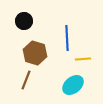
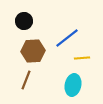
blue line: rotated 55 degrees clockwise
brown hexagon: moved 2 px left, 2 px up; rotated 20 degrees counterclockwise
yellow line: moved 1 px left, 1 px up
cyan ellipse: rotated 40 degrees counterclockwise
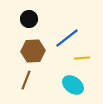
black circle: moved 5 px right, 2 px up
cyan ellipse: rotated 65 degrees counterclockwise
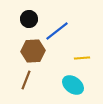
blue line: moved 10 px left, 7 px up
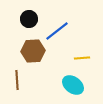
brown line: moved 9 px left; rotated 24 degrees counterclockwise
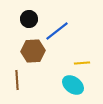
yellow line: moved 5 px down
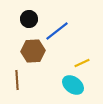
yellow line: rotated 21 degrees counterclockwise
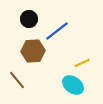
brown line: rotated 36 degrees counterclockwise
